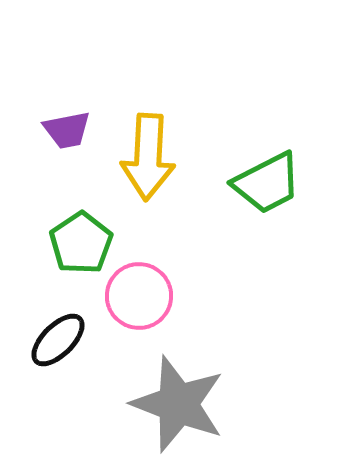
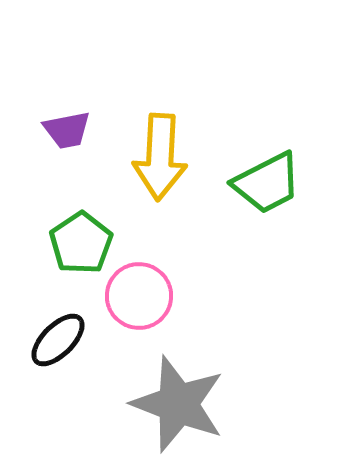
yellow arrow: moved 12 px right
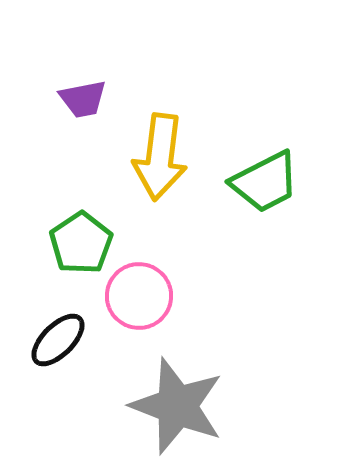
purple trapezoid: moved 16 px right, 31 px up
yellow arrow: rotated 4 degrees clockwise
green trapezoid: moved 2 px left, 1 px up
gray star: moved 1 px left, 2 px down
